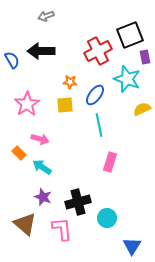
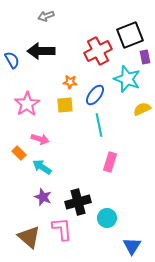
brown triangle: moved 4 px right, 13 px down
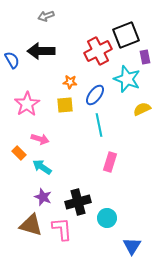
black square: moved 4 px left
brown triangle: moved 2 px right, 12 px up; rotated 25 degrees counterclockwise
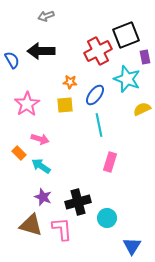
cyan arrow: moved 1 px left, 1 px up
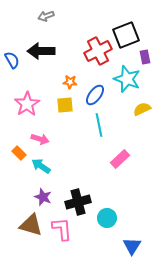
pink rectangle: moved 10 px right, 3 px up; rotated 30 degrees clockwise
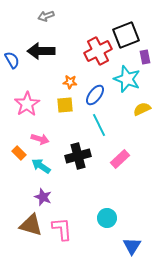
cyan line: rotated 15 degrees counterclockwise
black cross: moved 46 px up
